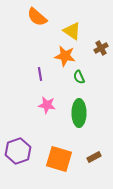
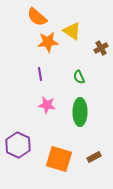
orange star: moved 17 px left, 14 px up; rotated 15 degrees counterclockwise
green ellipse: moved 1 px right, 1 px up
purple hexagon: moved 6 px up; rotated 15 degrees counterclockwise
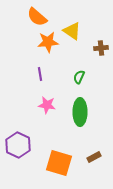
brown cross: rotated 24 degrees clockwise
green semicircle: rotated 48 degrees clockwise
orange square: moved 4 px down
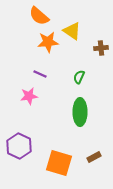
orange semicircle: moved 2 px right, 1 px up
purple line: rotated 56 degrees counterclockwise
pink star: moved 18 px left, 9 px up; rotated 18 degrees counterclockwise
purple hexagon: moved 1 px right, 1 px down
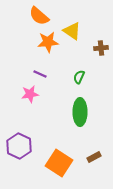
pink star: moved 1 px right, 2 px up
orange square: rotated 16 degrees clockwise
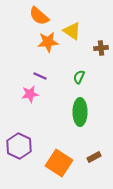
purple line: moved 2 px down
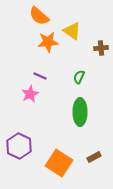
pink star: rotated 18 degrees counterclockwise
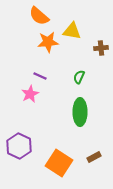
yellow triangle: rotated 24 degrees counterclockwise
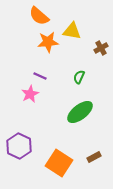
brown cross: rotated 24 degrees counterclockwise
green ellipse: rotated 52 degrees clockwise
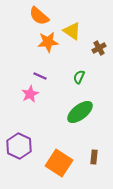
yellow triangle: rotated 24 degrees clockwise
brown cross: moved 2 px left
brown rectangle: rotated 56 degrees counterclockwise
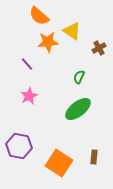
purple line: moved 13 px left, 12 px up; rotated 24 degrees clockwise
pink star: moved 1 px left, 2 px down
green ellipse: moved 2 px left, 3 px up
purple hexagon: rotated 15 degrees counterclockwise
